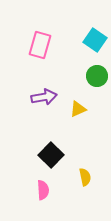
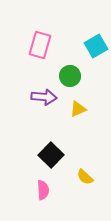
cyan square: moved 1 px right, 6 px down; rotated 25 degrees clockwise
green circle: moved 27 px left
purple arrow: rotated 15 degrees clockwise
yellow semicircle: rotated 144 degrees clockwise
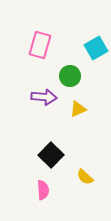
cyan square: moved 2 px down
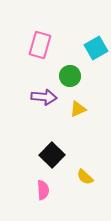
black square: moved 1 px right
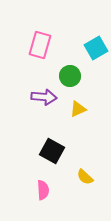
black square: moved 4 px up; rotated 15 degrees counterclockwise
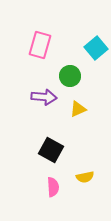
cyan square: rotated 10 degrees counterclockwise
black square: moved 1 px left, 1 px up
yellow semicircle: rotated 54 degrees counterclockwise
pink semicircle: moved 10 px right, 3 px up
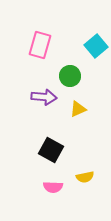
cyan square: moved 2 px up
pink semicircle: rotated 96 degrees clockwise
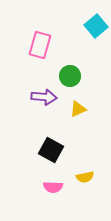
cyan square: moved 20 px up
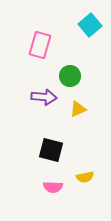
cyan square: moved 6 px left, 1 px up
black square: rotated 15 degrees counterclockwise
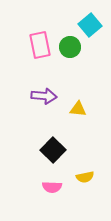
pink rectangle: rotated 28 degrees counterclockwise
green circle: moved 29 px up
purple arrow: moved 1 px up
yellow triangle: rotated 30 degrees clockwise
black square: moved 2 px right; rotated 30 degrees clockwise
pink semicircle: moved 1 px left
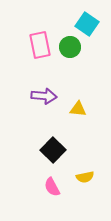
cyan square: moved 3 px left, 1 px up; rotated 15 degrees counterclockwise
pink semicircle: rotated 60 degrees clockwise
